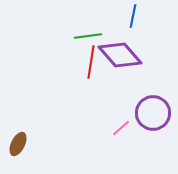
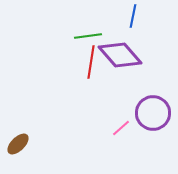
brown ellipse: rotated 20 degrees clockwise
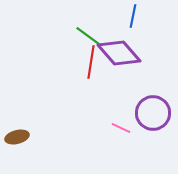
green line: rotated 44 degrees clockwise
purple diamond: moved 1 px left, 2 px up
pink line: rotated 66 degrees clockwise
brown ellipse: moved 1 px left, 7 px up; rotated 30 degrees clockwise
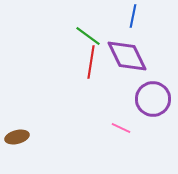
purple diamond: moved 8 px right, 3 px down; rotated 15 degrees clockwise
purple circle: moved 14 px up
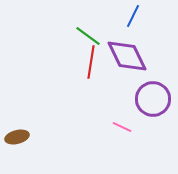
blue line: rotated 15 degrees clockwise
pink line: moved 1 px right, 1 px up
